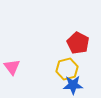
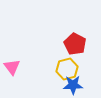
red pentagon: moved 3 px left, 1 px down
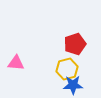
red pentagon: rotated 25 degrees clockwise
pink triangle: moved 4 px right, 4 px up; rotated 48 degrees counterclockwise
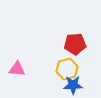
red pentagon: rotated 15 degrees clockwise
pink triangle: moved 1 px right, 6 px down
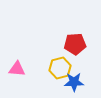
yellow hexagon: moved 7 px left, 1 px up
blue star: moved 1 px right, 3 px up
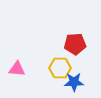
yellow hexagon: rotated 15 degrees clockwise
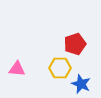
red pentagon: rotated 15 degrees counterclockwise
blue star: moved 7 px right, 2 px down; rotated 24 degrees clockwise
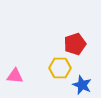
pink triangle: moved 2 px left, 7 px down
blue star: moved 1 px right, 1 px down
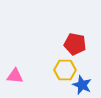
red pentagon: rotated 30 degrees clockwise
yellow hexagon: moved 5 px right, 2 px down
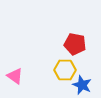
pink triangle: rotated 30 degrees clockwise
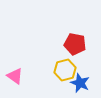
yellow hexagon: rotated 15 degrees counterclockwise
blue star: moved 2 px left, 2 px up
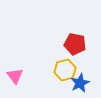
pink triangle: rotated 18 degrees clockwise
blue star: rotated 24 degrees clockwise
